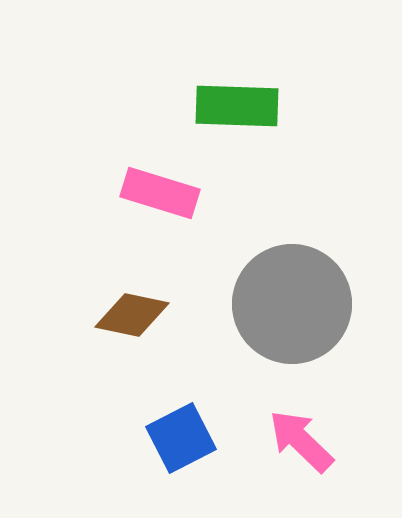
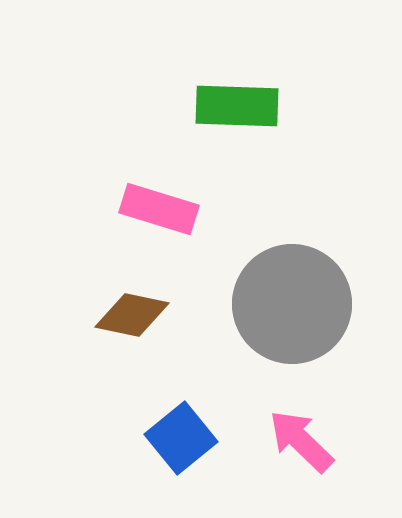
pink rectangle: moved 1 px left, 16 px down
blue square: rotated 12 degrees counterclockwise
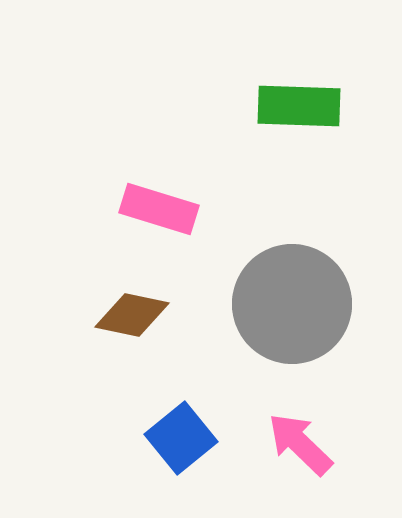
green rectangle: moved 62 px right
pink arrow: moved 1 px left, 3 px down
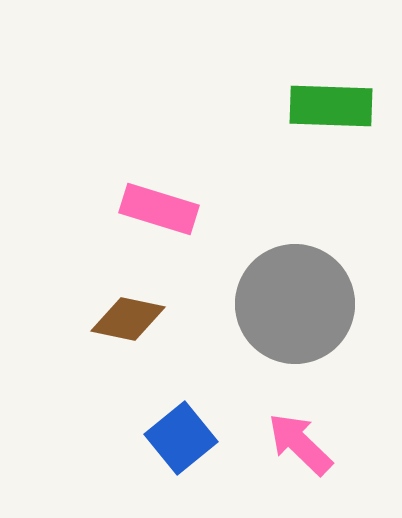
green rectangle: moved 32 px right
gray circle: moved 3 px right
brown diamond: moved 4 px left, 4 px down
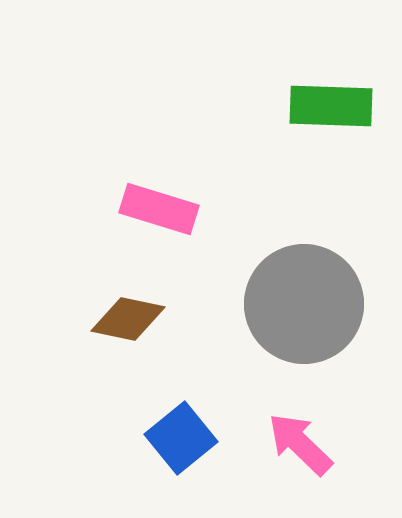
gray circle: moved 9 px right
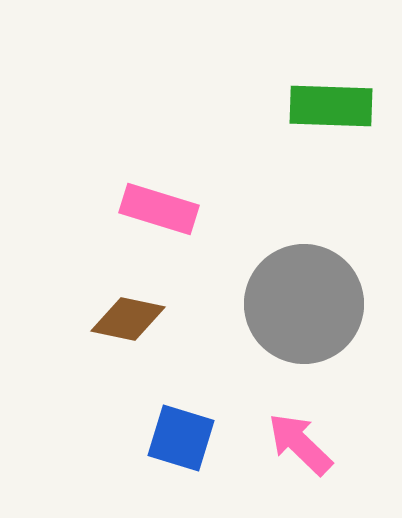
blue square: rotated 34 degrees counterclockwise
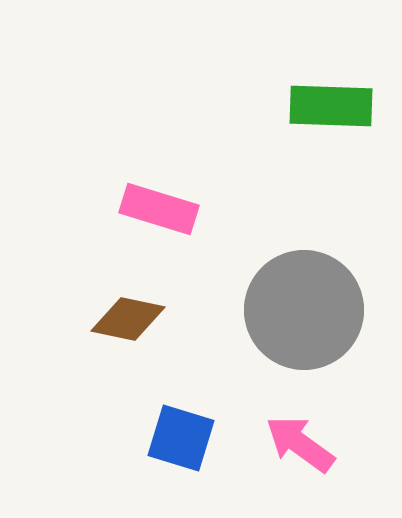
gray circle: moved 6 px down
pink arrow: rotated 8 degrees counterclockwise
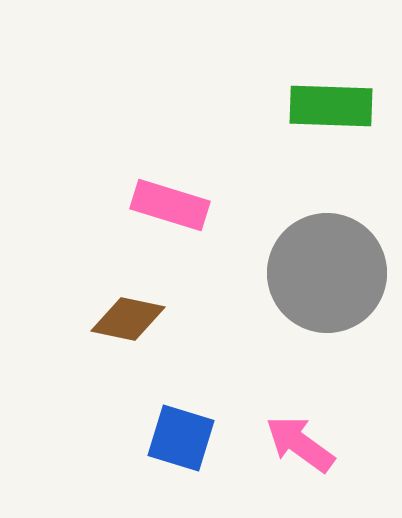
pink rectangle: moved 11 px right, 4 px up
gray circle: moved 23 px right, 37 px up
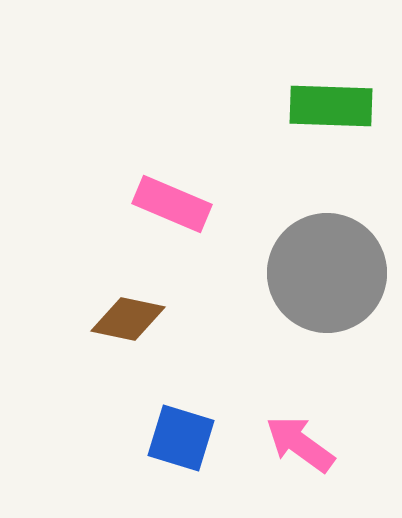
pink rectangle: moved 2 px right, 1 px up; rotated 6 degrees clockwise
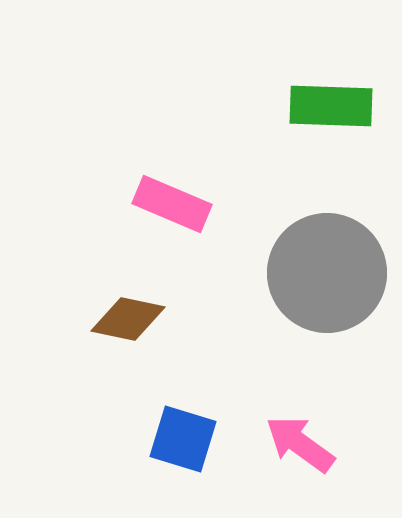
blue square: moved 2 px right, 1 px down
